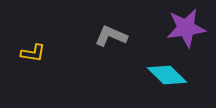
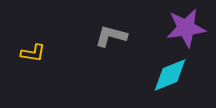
gray L-shape: rotated 8 degrees counterclockwise
cyan diamond: moved 3 px right; rotated 66 degrees counterclockwise
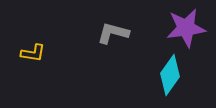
gray L-shape: moved 2 px right, 3 px up
cyan diamond: rotated 33 degrees counterclockwise
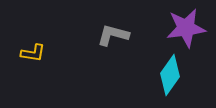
gray L-shape: moved 2 px down
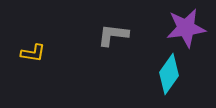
gray L-shape: rotated 8 degrees counterclockwise
cyan diamond: moved 1 px left, 1 px up
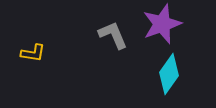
purple star: moved 24 px left, 4 px up; rotated 12 degrees counterclockwise
gray L-shape: rotated 60 degrees clockwise
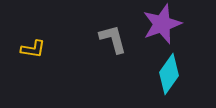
gray L-shape: moved 4 px down; rotated 8 degrees clockwise
yellow L-shape: moved 4 px up
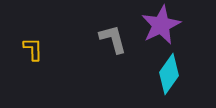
purple star: moved 1 px left, 1 px down; rotated 6 degrees counterclockwise
yellow L-shape: rotated 100 degrees counterclockwise
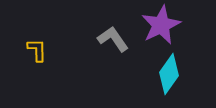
gray L-shape: rotated 20 degrees counterclockwise
yellow L-shape: moved 4 px right, 1 px down
